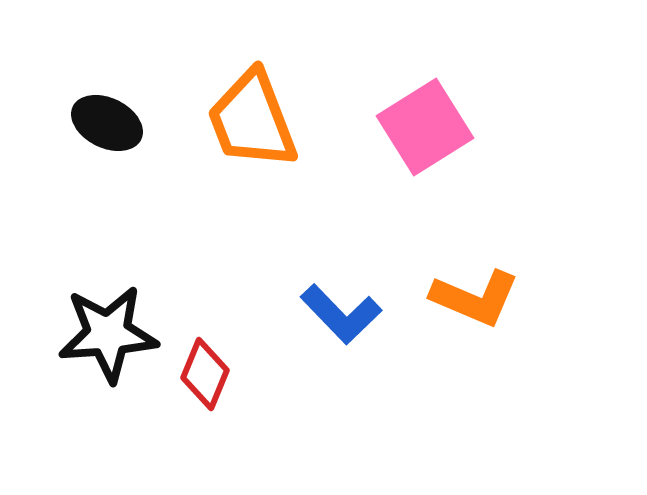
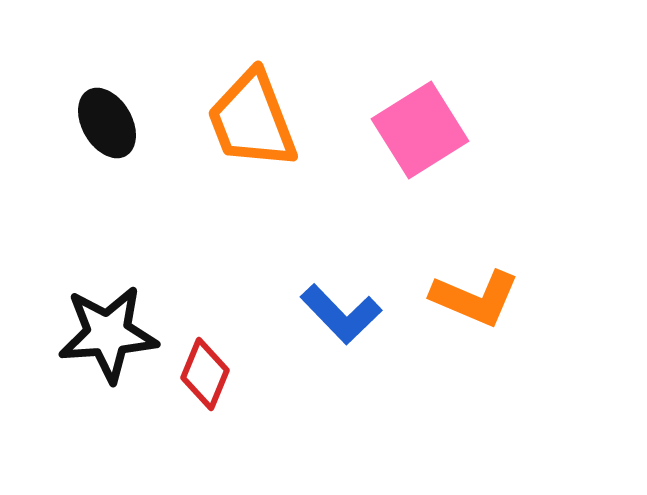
black ellipse: rotated 34 degrees clockwise
pink square: moved 5 px left, 3 px down
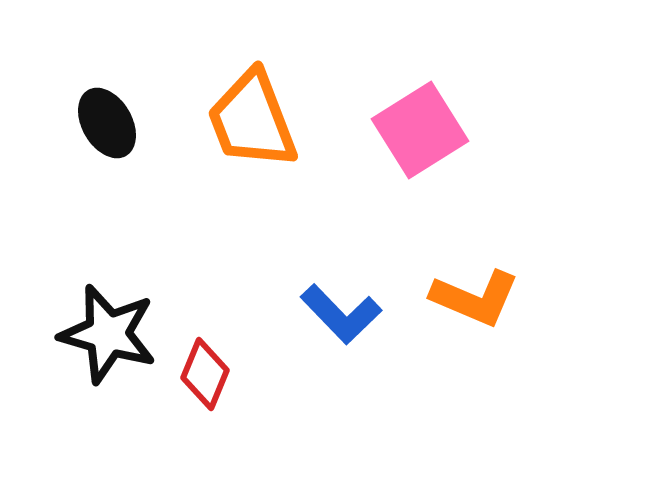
black star: rotated 20 degrees clockwise
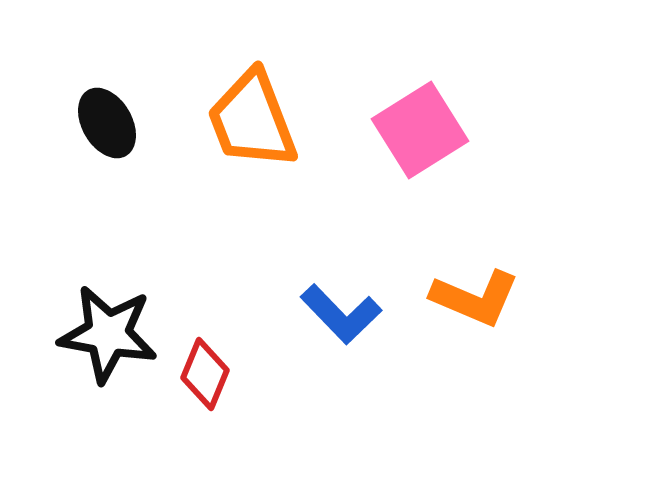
black star: rotated 6 degrees counterclockwise
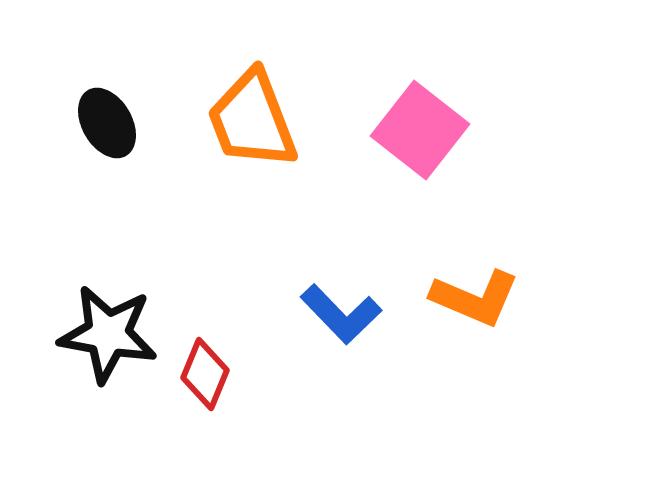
pink square: rotated 20 degrees counterclockwise
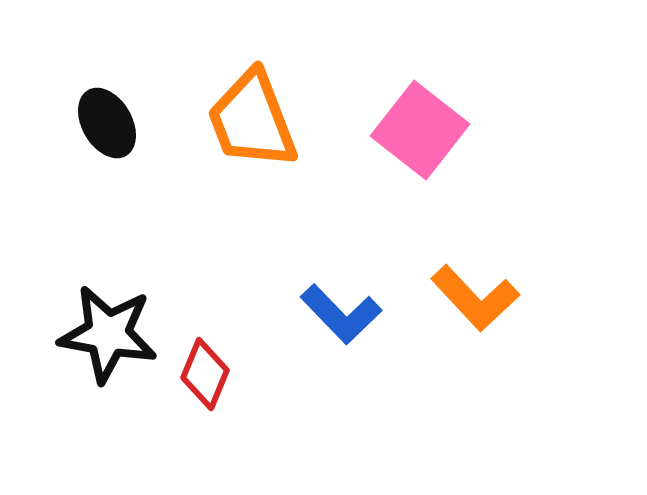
orange L-shape: rotated 24 degrees clockwise
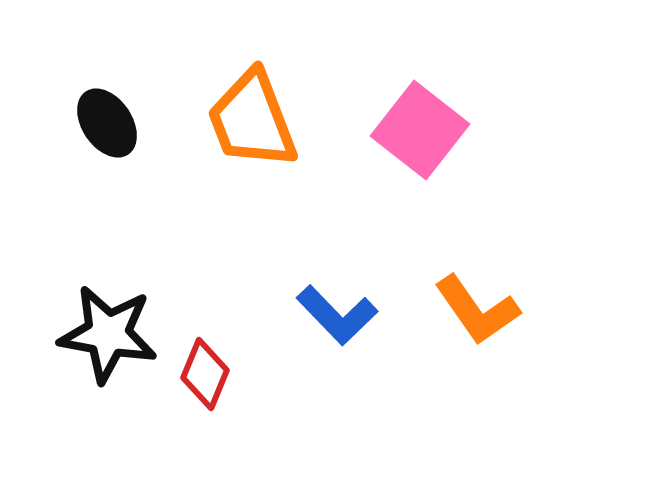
black ellipse: rotated 4 degrees counterclockwise
orange L-shape: moved 2 px right, 12 px down; rotated 8 degrees clockwise
blue L-shape: moved 4 px left, 1 px down
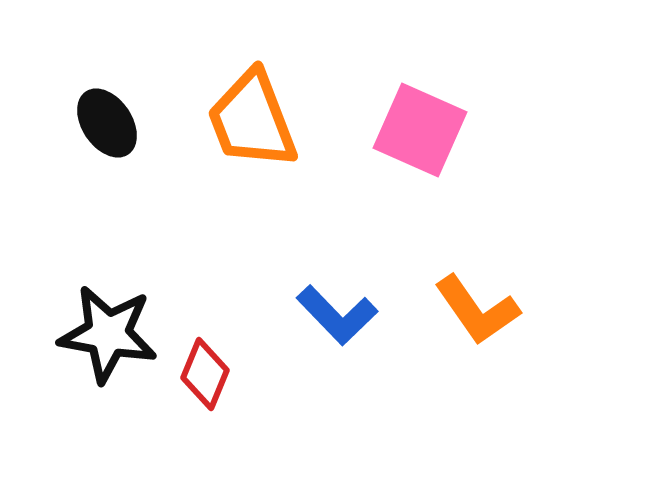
pink square: rotated 14 degrees counterclockwise
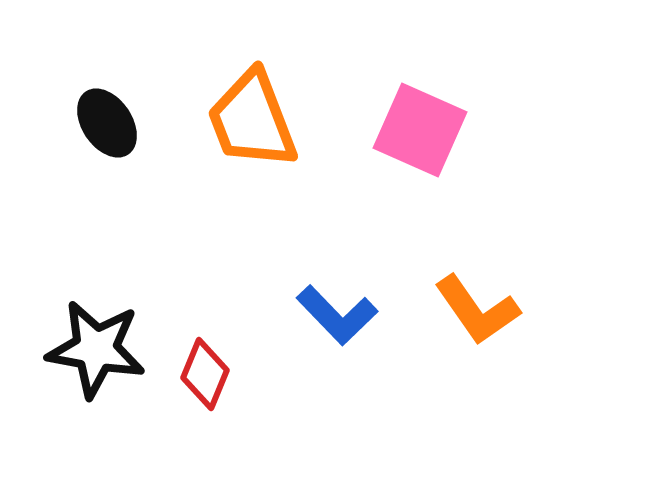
black star: moved 12 px left, 15 px down
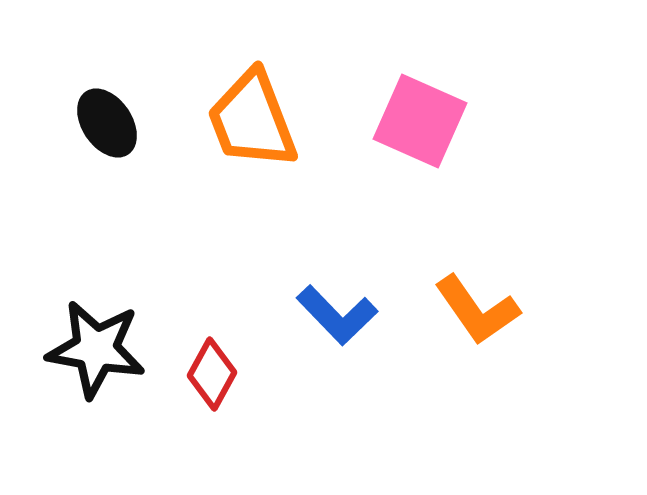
pink square: moved 9 px up
red diamond: moved 7 px right; rotated 6 degrees clockwise
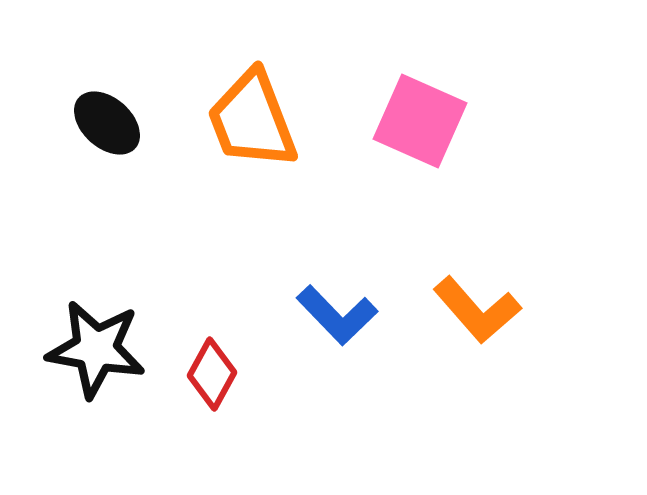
black ellipse: rotated 14 degrees counterclockwise
orange L-shape: rotated 6 degrees counterclockwise
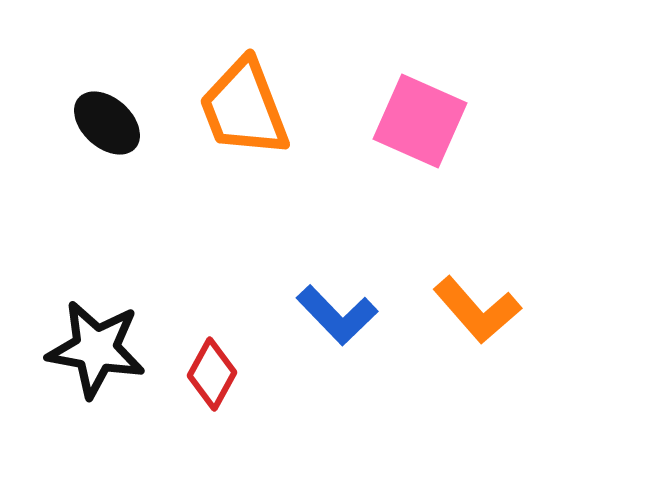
orange trapezoid: moved 8 px left, 12 px up
